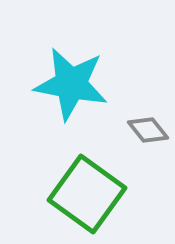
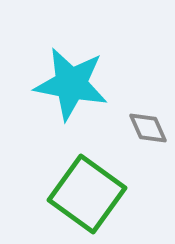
gray diamond: moved 2 px up; rotated 15 degrees clockwise
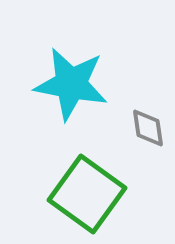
gray diamond: rotated 15 degrees clockwise
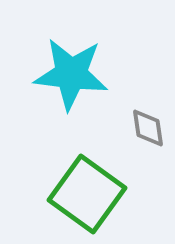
cyan star: moved 10 px up; rotated 4 degrees counterclockwise
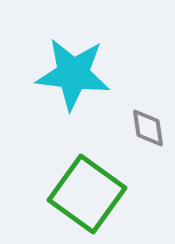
cyan star: moved 2 px right
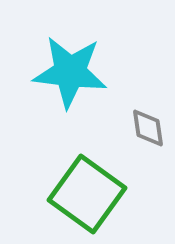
cyan star: moved 3 px left, 2 px up
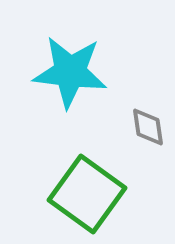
gray diamond: moved 1 px up
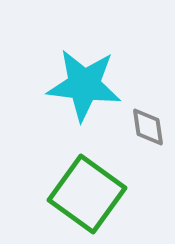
cyan star: moved 14 px right, 13 px down
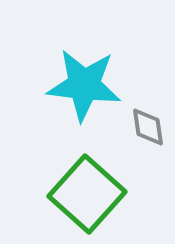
green square: rotated 6 degrees clockwise
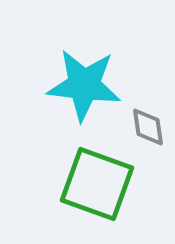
green square: moved 10 px right, 10 px up; rotated 22 degrees counterclockwise
